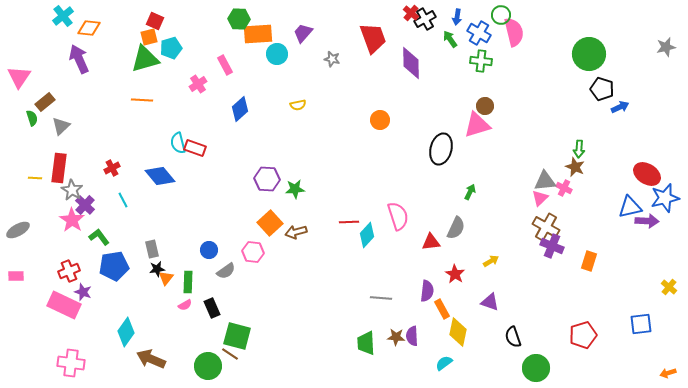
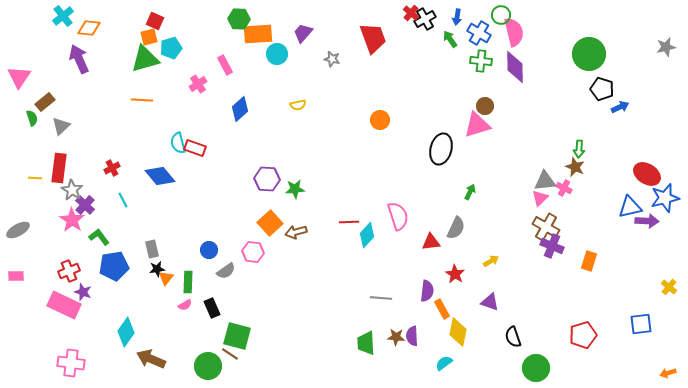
purple diamond at (411, 63): moved 104 px right, 4 px down
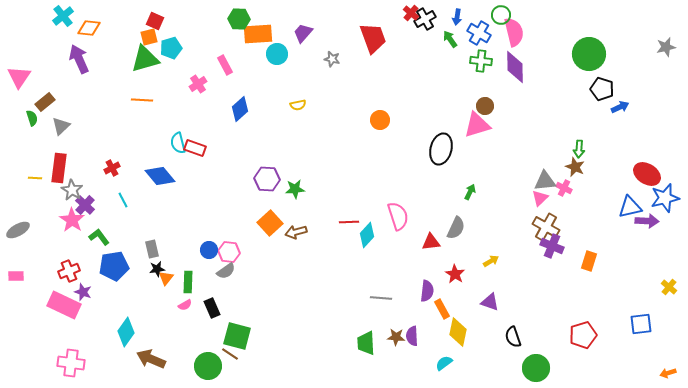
pink hexagon at (253, 252): moved 24 px left
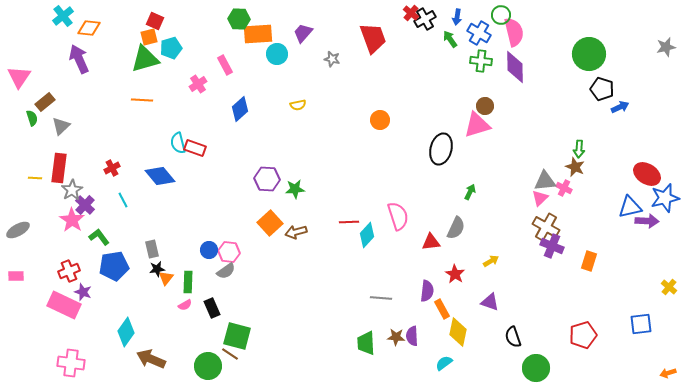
gray star at (72, 190): rotated 10 degrees clockwise
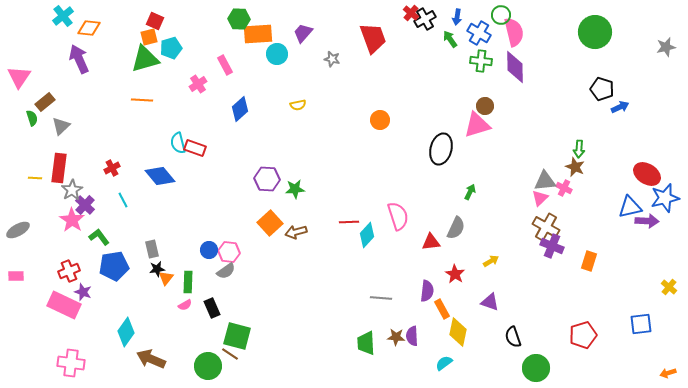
green circle at (589, 54): moved 6 px right, 22 px up
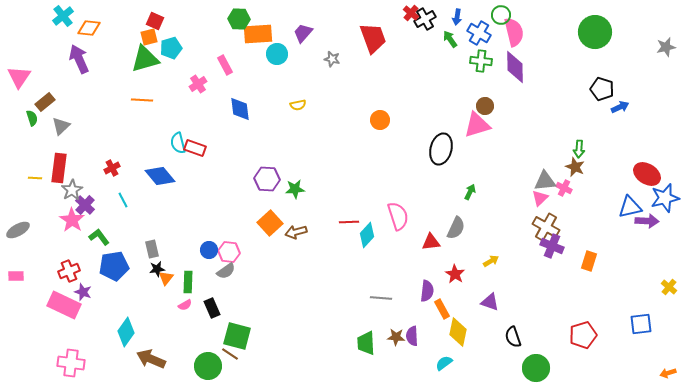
blue diamond at (240, 109): rotated 55 degrees counterclockwise
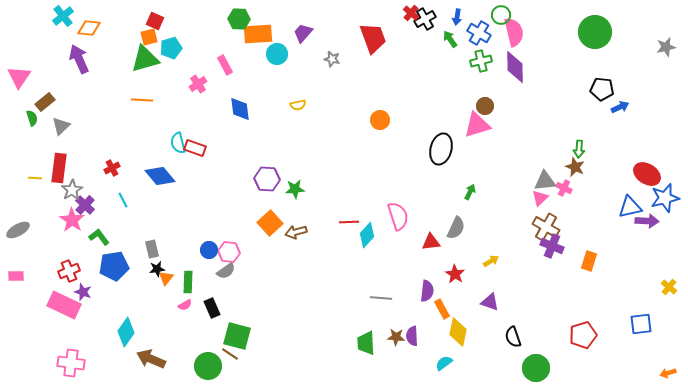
green cross at (481, 61): rotated 20 degrees counterclockwise
black pentagon at (602, 89): rotated 10 degrees counterclockwise
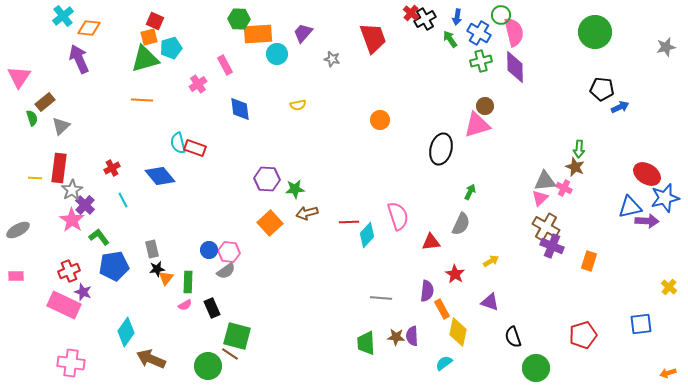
gray semicircle at (456, 228): moved 5 px right, 4 px up
brown arrow at (296, 232): moved 11 px right, 19 px up
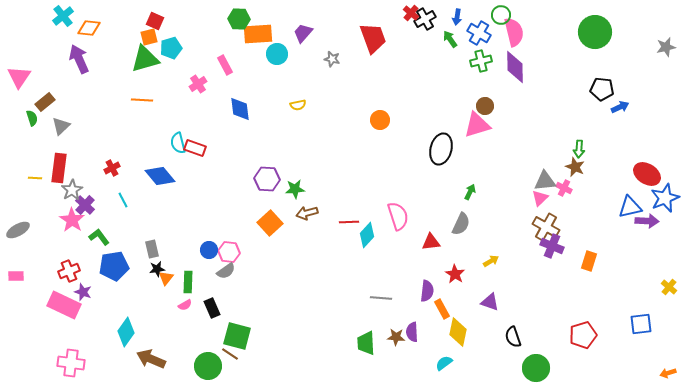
blue star at (665, 198): rotated 8 degrees counterclockwise
purple semicircle at (412, 336): moved 4 px up
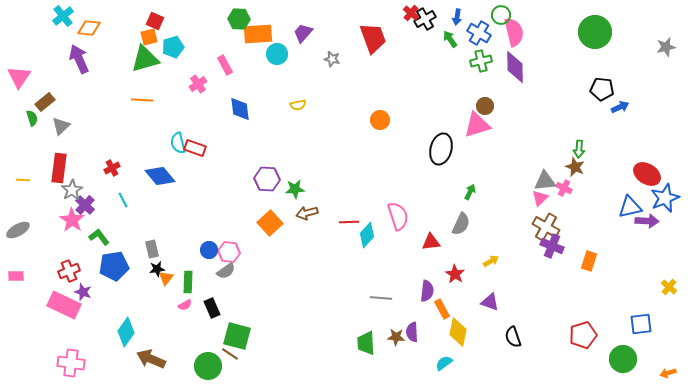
cyan pentagon at (171, 48): moved 2 px right, 1 px up
yellow line at (35, 178): moved 12 px left, 2 px down
green circle at (536, 368): moved 87 px right, 9 px up
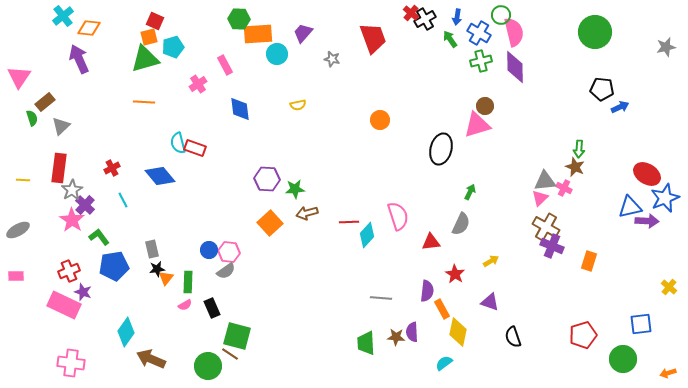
orange line at (142, 100): moved 2 px right, 2 px down
